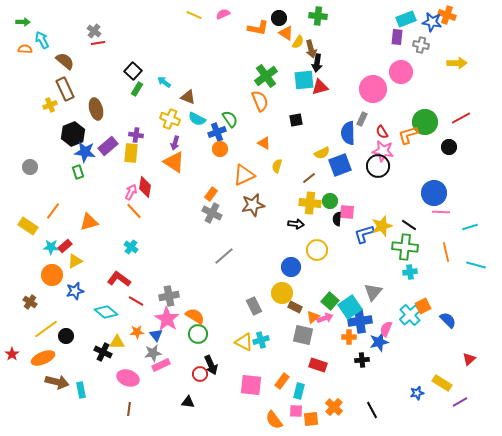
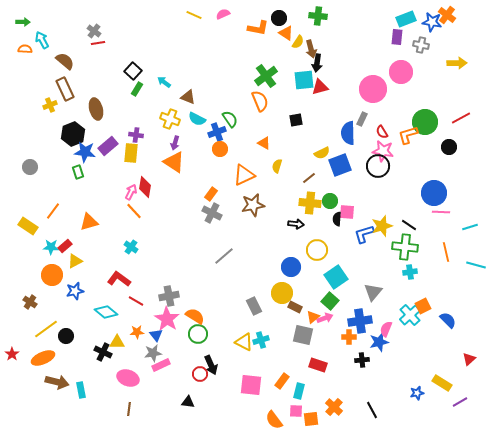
orange cross at (447, 15): rotated 18 degrees clockwise
cyan square at (350, 307): moved 14 px left, 30 px up
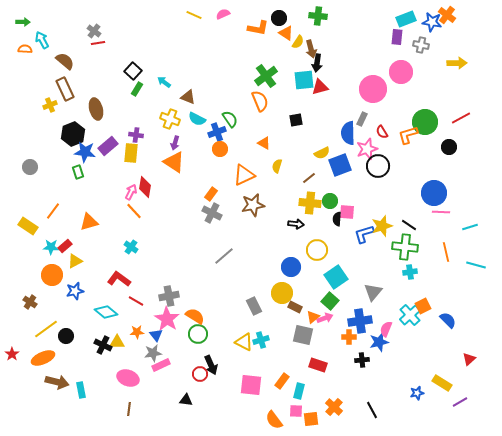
pink star at (383, 151): moved 16 px left, 2 px up; rotated 30 degrees counterclockwise
black cross at (103, 352): moved 7 px up
black triangle at (188, 402): moved 2 px left, 2 px up
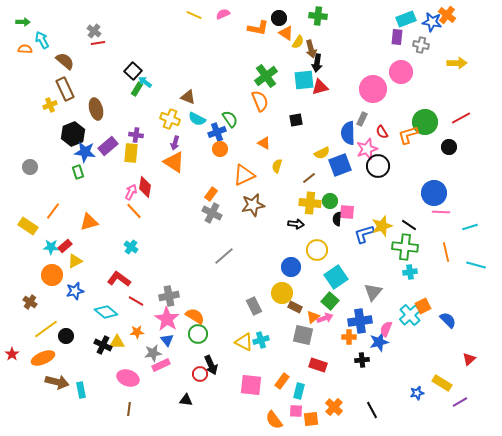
cyan arrow at (164, 82): moved 19 px left
blue triangle at (156, 335): moved 11 px right, 5 px down
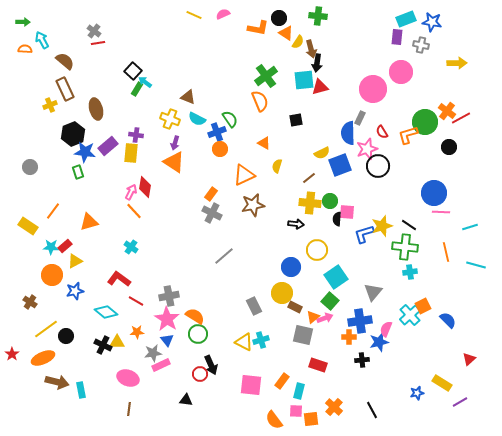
orange cross at (447, 15): moved 96 px down
gray rectangle at (362, 119): moved 2 px left, 1 px up
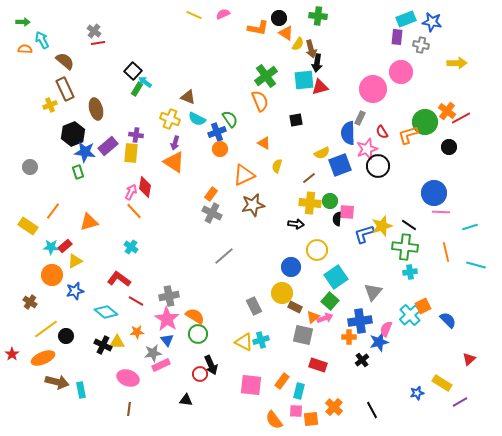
yellow semicircle at (298, 42): moved 2 px down
black cross at (362, 360): rotated 32 degrees counterclockwise
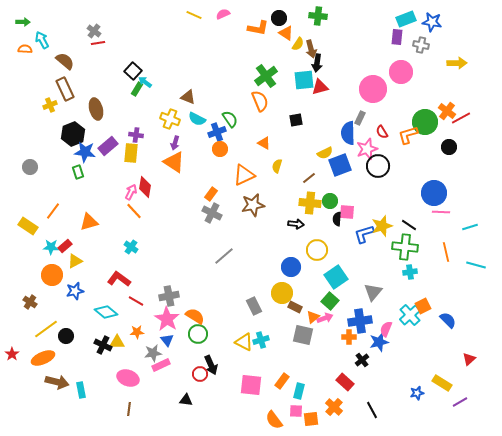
yellow semicircle at (322, 153): moved 3 px right
red rectangle at (318, 365): moved 27 px right, 17 px down; rotated 24 degrees clockwise
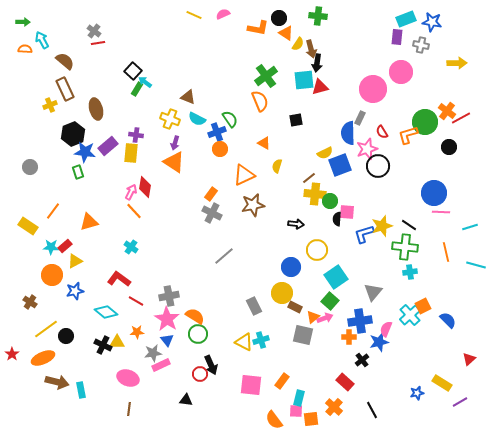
yellow cross at (310, 203): moved 5 px right, 9 px up
cyan rectangle at (299, 391): moved 7 px down
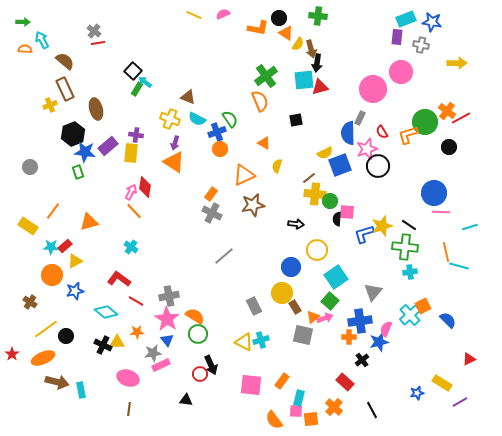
cyan line at (476, 265): moved 17 px left, 1 px down
brown rectangle at (295, 307): rotated 32 degrees clockwise
red triangle at (469, 359): rotated 16 degrees clockwise
